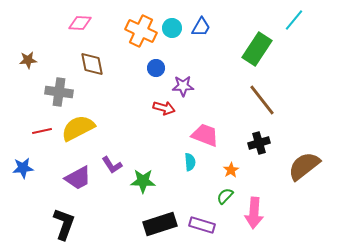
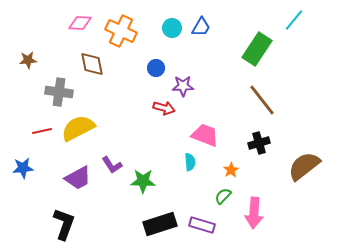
orange cross: moved 20 px left
green semicircle: moved 2 px left
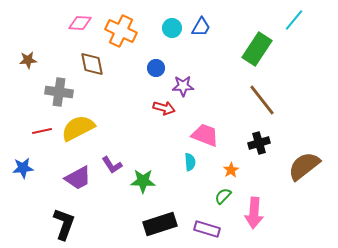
purple rectangle: moved 5 px right, 4 px down
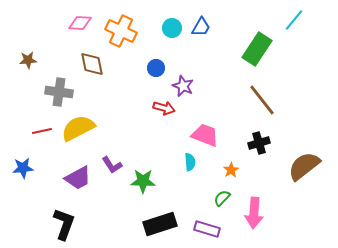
purple star: rotated 25 degrees clockwise
green semicircle: moved 1 px left, 2 px down
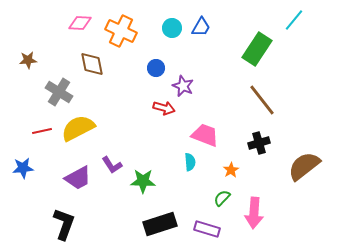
gray cross: rotated 24 degrees clockwise
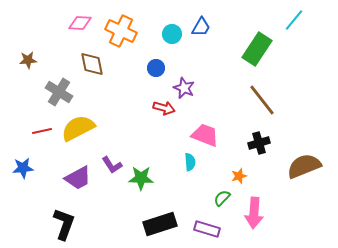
cyan circle: moved 6 px down
purple star: moved 1 px right, 2 px down
brown semicircle: rotated 16 degrees clockwise
orange star: moved 8 px right, 6 px down; rotated 14 degrees clockwise
green star: moved 2 px left, 3 px up
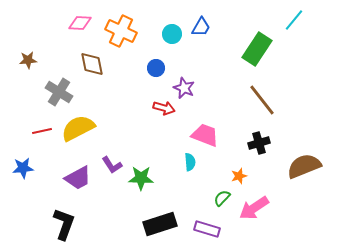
pink arrow: moved 5 px up; rotated 52 degrees clockwise
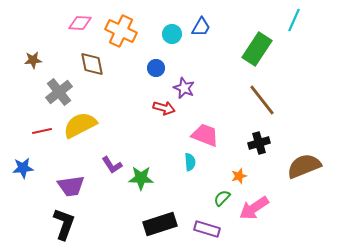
cyan line: rotated 15 degrees counterclockwise
brown star: moved 5 px right
gray cross: rotated 20 degrees clockwise
yellow semicircle: moved 2 px right, 3 px up
purple trapezoid: moved 7 px left, 8 px down; rotated 20 degrees clockwise
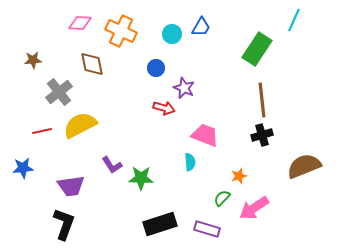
brown line: rotated 32 degrees clockwise
black cross: moved 3 px right, 8 px up
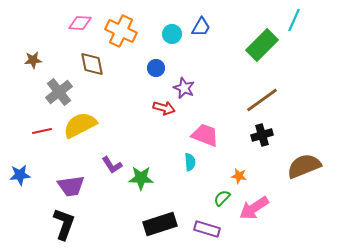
green rectangle: moved 5 px right, 4 px up; rotated 12 degrees clockwise
brown line: rotated 60 degrees clockwise
blue star: moved 3 px left, 7 px down
orange star: rotated 28 degrees clockwise
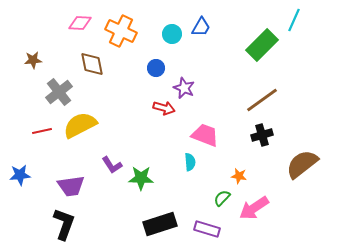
brown semicircle: moved 2 px left, 2 px up; rotated 16 degrees counterclockwise
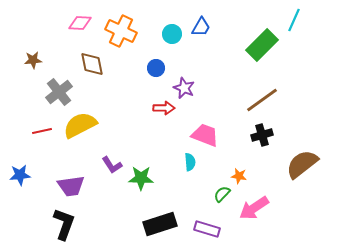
red arrow: rotated 15 degrees counterclockwise
green semicircle: moved 4 px up
